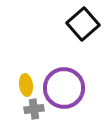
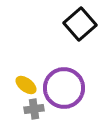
black square: moved 3 px left
yellow ellipse: rotated 45 degrees counterclockwise
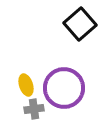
yellow ellipse: rotated 35 degrees clockwise
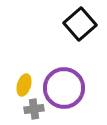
yellow ellipse: moved 2 px left; rotated 35 degrees clockwise
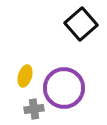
black square: moved 1 px right
yellow ellipse: moved 1 px right, 9 px up
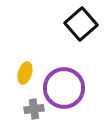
yellow ellipse: moved 3 px up
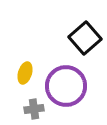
black square: moved 4 px right, 14 px down
purple circle: moved 2 px right, 2 px up
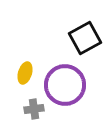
black square: rotated 12 degrees clockwise
purple circle: moved 1 px left, 1 px up
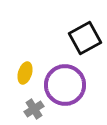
gray cross: rotated 24 degrees counterclockwise
